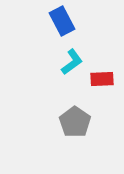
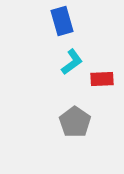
blue rectangle: rotated 12 degrees clockwise
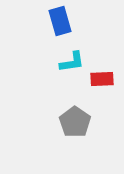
blue rectangle: moved 2 px left
cyan L-shape: rotated 28 degrees clockwise
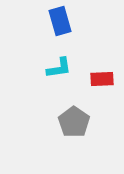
cyan L-shape: moved 13 px left, 6 px down
gray pentagon: moved 1 px left
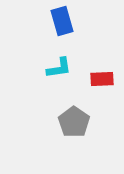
blue rectangle: moved 2 px right
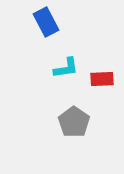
blue rectangle: moved 16 px left, 1 px down; rotated 12 degrees counterclockwise
cyan L-shape: moved 7 px right
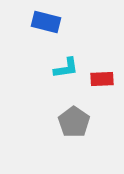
blue rectangle: rotated 48 degrees counterclockwise
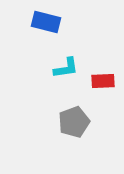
red rectangle: moved 1 px right, 2 px down
gray pentagon: rotated 16 degrees clockwise
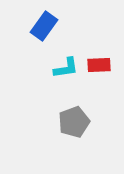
blue rectangle: moved 2 px left, 4 px down; rotated 68 degrees counterclockwise
red rectangle: moved 4 px left, 16 px up
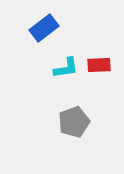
blue rectangle: moved 2 px down; rotated 16 degrees clockwise
